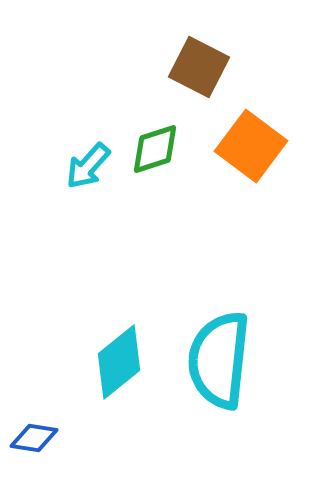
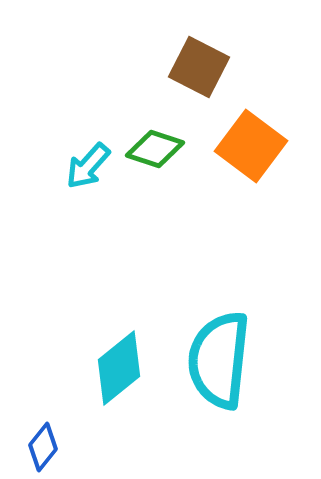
green diamond: rotated 36 degrees clockwise
cyan diamond: moved 6 px down
blue diamond: moved 9 px right, 9 px down; rotated 60 degrees counterclockwise
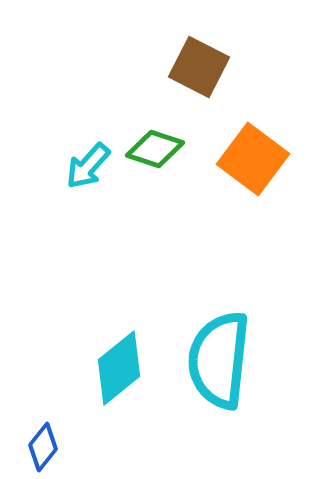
orange square: moved 2 px right, 13 px down
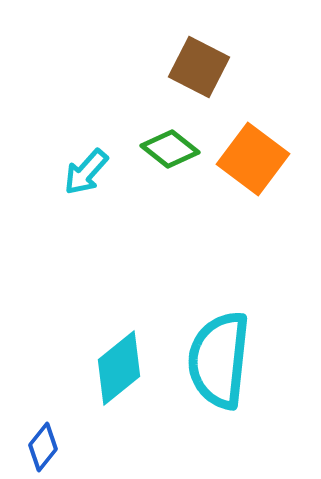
green diamond: moved 15 px right; rotated 20 degrees clockwise
cyan arrow: moved 2 px left, 6 px down
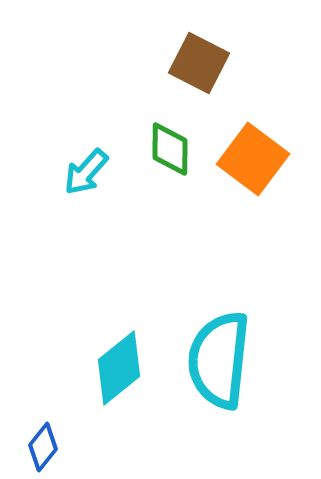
brown square: moved 4 px up
green diamond: rotated 52 degrees clockwise
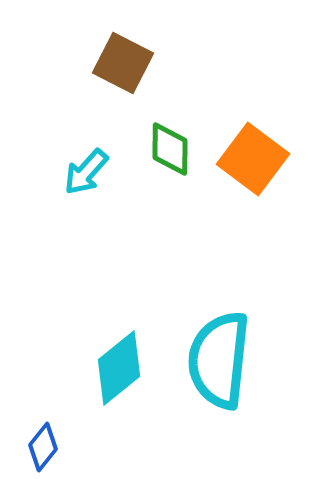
brown square: moved 76 px left
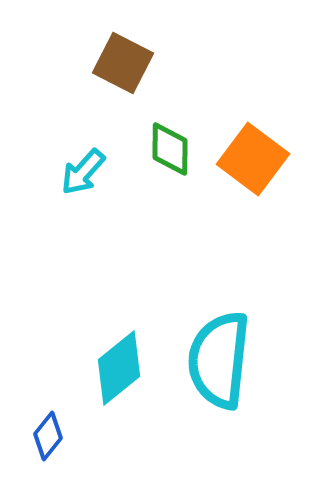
cyan arrow: moved 3 px left
blue diamond: moved 5 px right, 11 px up
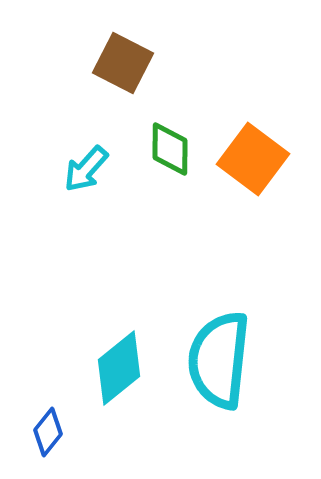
cyan arrow: moved 3 px right, 3 px up
blue diamond: moved 4 px up
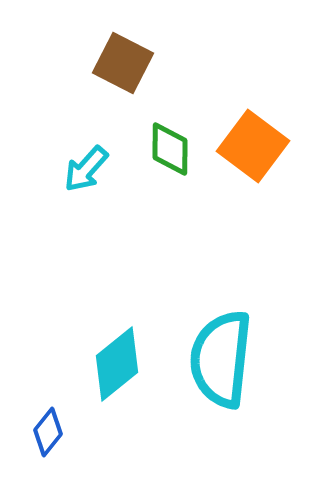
orange square: moved 13 px up
cyan semicircle: moved 2 px right, 1 px up
cyan diamond: moved 2 px left, 4 px up
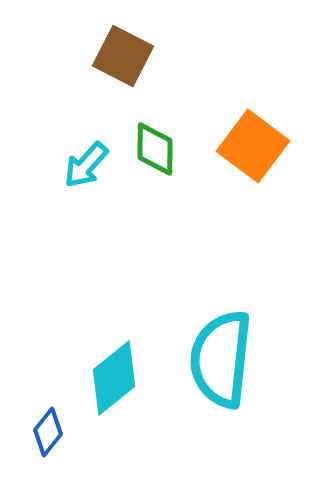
brown square: moved 7 px up
green diamond: moved 15 px left
cyan arrow: moved 4 px up
cyan diamond: moved 3 px left, 14 px down
